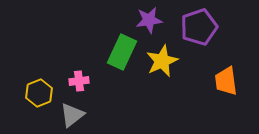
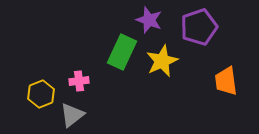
purple star: rotated 28 degrees clockwise
yellow hexagon: moved 2 px right, 1 px down
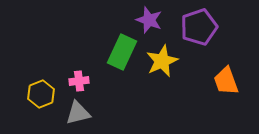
orange trapezoid: rotated 12 degrees counterclockwise
gray triangle: moved 6 px right, 2 px up; rotated 24 degrees clockwise
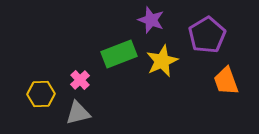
purple star: moved 2 px right
purple pentagon: moved 8 px right, 8 px down; rotated 12 degrees counterclockwise
green rectangle: moved 3 px left, 2 px down; rotated 44 degrees clockwise
pink cross: moved 1 px right, 1 px up; rotated 36 degrees counterclockwise
yellow hexagon: rotated 20 degrees clockwise
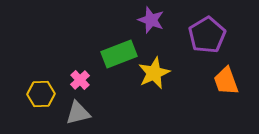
yellow star: moved 8 px left, 12 px down
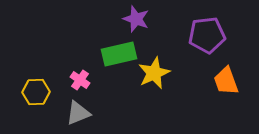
purple star: moved 15 px left, 1 px up
purple pentagon: rotated 24 degrees clockwise
green rectangle: rotated 8 degrees clockwise
pink cross: rotated 12 degrees counterclockwise
yellow hexagon: moved 5 px left, 2 px up
gray triangle: rotated 8 degrees counterclockwise
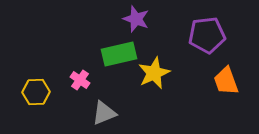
gray triangle: moved 26 px right
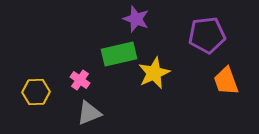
gray triangle: moved 15 px left
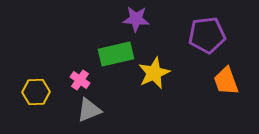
purple star: rotated 16 degrees counterclockwise
green rectangle: moved 3 px left
gray triangle: moved 3 px up
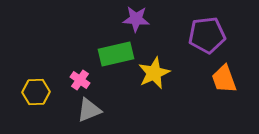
orange trapezoid: moved 2 px left, 2 px up
